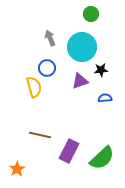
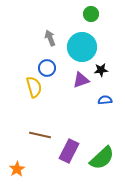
purple triangle: moved 1 px right, 1 px up
blue semicircle: moved 2 px down
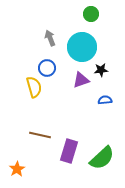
purple rectangle: rotated 10 degrees counterclockwise
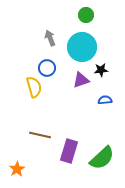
green circle: moved 5 px left, 1 px down
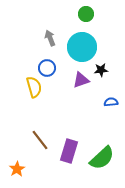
green circle: moved 1 px up
blue semicircle: moved 6 px right, 2 px down
brown line: moved 5 px down; rotated 40 degrees clockwise
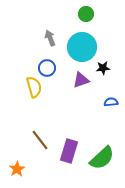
black star: moved 2 px right, 2 px up
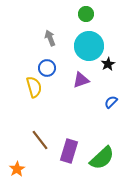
cyan circle: moved 7 px right, 1 px up
black star: moved 5 px right, 4 px up; rotated 24 degrees counterclockwise
blue semicircle: rotated 40 degrees counterclockwise
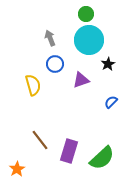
cyan circle: moved 6 px up
blue circle: moved 8 px right, 4 px up
yellow semicircle: moved 1 px left, 2 px up
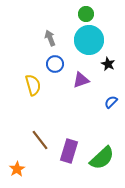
black star: rotated 16 degrees counterclockwise
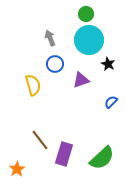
purple rectangle: moved 5 px left, 3 px down
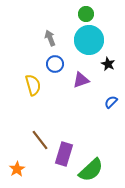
green semicircle: moved 11 px left, 12 px down
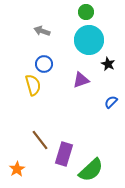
green circle: moved 2 px up
gray arrow: moved 8 px left, 7 px up; rotated 49 degrees counterclockwise
blue circle: moved 11 px left
